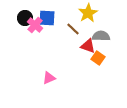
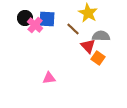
yellow star: rotated 12 degrees counterclockwise
blue square: moved 1 px down
red triangle: rotated 28 degrees clockwise
pink triangle: rotated 16 degrees clockwise
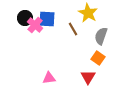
brown line: rotated 16 degrees clockwise
gray semicircle: rotated 72 degrees counterclockwise
red triangle: moved 31 px down; rotated 14 degrees clockwise
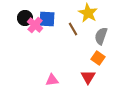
pink triangle: moved 3 px right, 2 px down
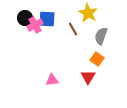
pink cross: rotated 21 degrees clockwise
orange square: moved 1 px left, 1 px down
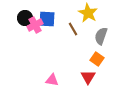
pink triangle: rotated 16 degrees clockwise
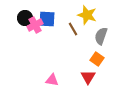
yellow star: moved 1 px left, 2 px down; rotated 12 degrees counterclockwise
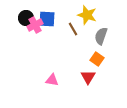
black circle: moved 1 px right
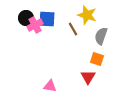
orange square: rotated 16 degrees counterclockwise
pink triangle: moved 2 px left, 6 px down
